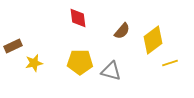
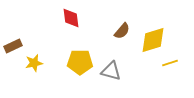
red diamond: moved 7 px left
yellow diamond: rotated 20 degrees clockwise
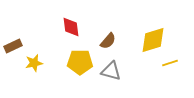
red diamond: moved 9 px down
brown semicircle: moved 14 px left, 10 px down
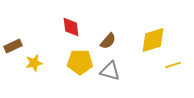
yellow line: moved 3 px right, 2 px down
gray triangle: moved 1 px left
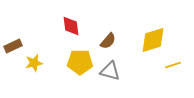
red diamond: moved 1 px up
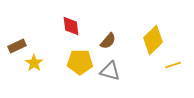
yellow diamond: rotated 28 degrees counterclockwise
brown rectangle: moved 4 px right
yellow star: rotated 24 degrees counterclockwise
